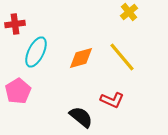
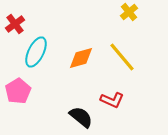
red cross: rotated 30 degrees counterclockwise
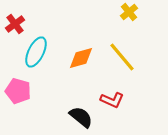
pink pentagon: rotated 25 degrees counterclockwise
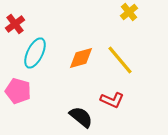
cyan ellipse: moved 1 px left, 1 px down
yellow line: moved 2 px left, 3 px down
